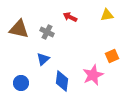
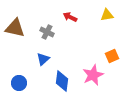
brown triangle: moved 4 px left, 1 px up
blue circle: moved 2 px left
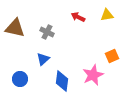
red arrow: moved 8 px right
blue circle: moved 1 px right, 4 px up
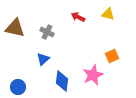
yellow triangle: moved 1 px right, 1 px up; rotated 24 degrees clockwise
blue circle: moved 2 px left, 8 px down
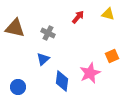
red arrow: rotated 104 degrees clockwise
gray cross: moved 1 px right, 1 px down
pink star: moved 3 px left, 2 px up
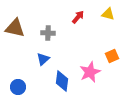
gray cross: rotated 24 degrees counterclockwise
pink star: moved 1 px up
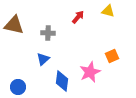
yellow triangle: moved 3 px up
brown triangle: moved 1 px left, 3 px up
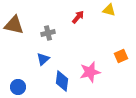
yellow triangle: moved 1 px right, 1 px up
gray cross: rotated 16 degrees counterclockwise
orange square: moved 9 px right
pink star: rotated 10 degrees clockwise
